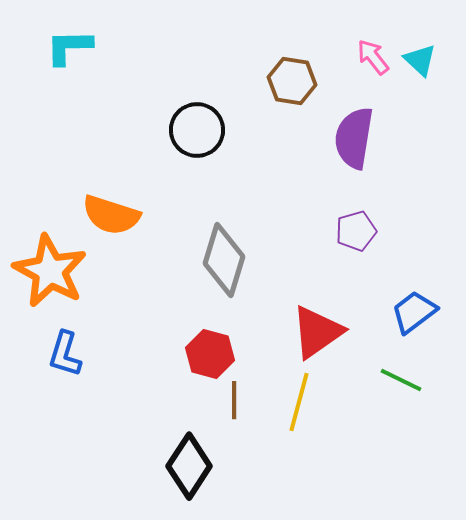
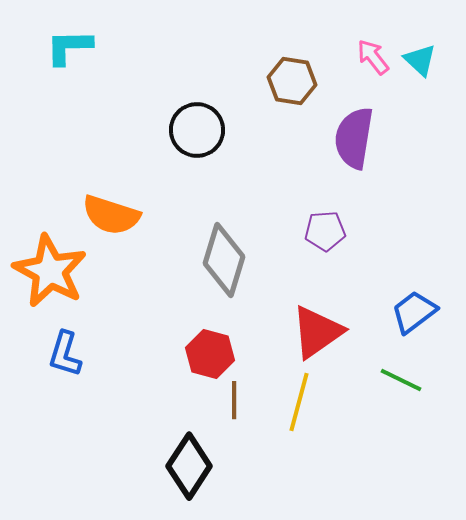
purple pentagon: moved 31 px left; rotated 12 degrees clockwise
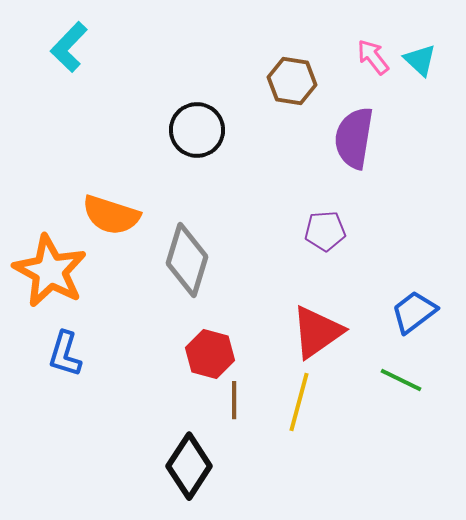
cyan L-shape: rotated 45 degrees counterclockwise
gray diamond: moved 37 px left
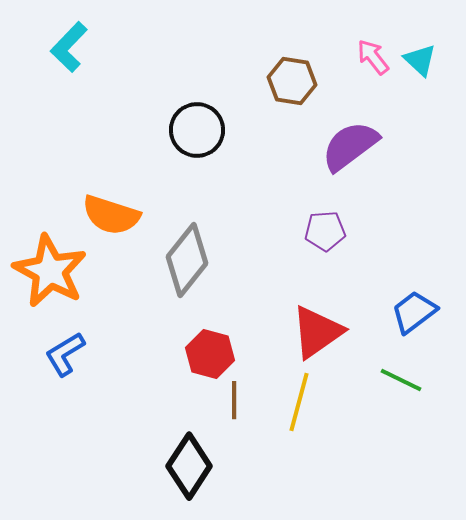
purple semicircle: moved 4 px left, 8 px down; rotated 44 degrees clockwise
gray diamond: rotated 22 degrees clockwise
blue L-shape: rotated 42 degrees clockwise
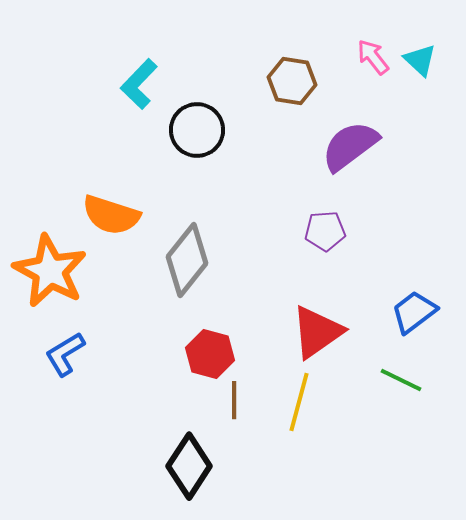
cyan L-shape: moved 70 px right, 37 px down
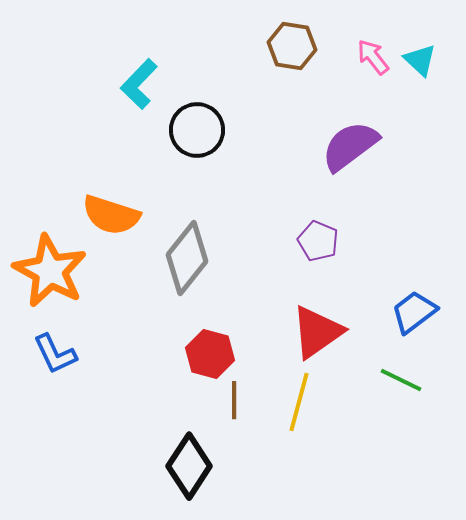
brown hexagon: moved 35 px up
purple pentagon: moved 7 px left, 10 px down; rotated 27 degrees clockwise
gray diamond: moved 2 px up
blue L-shape: moved 10 px left; rotated 84 degrees counterclockwise
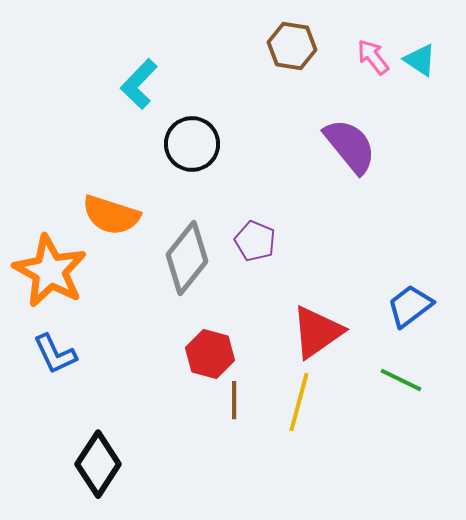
cyan triangle: rotated 9 degrees counterclockwise
black circle: moved 5 px left, 14 px down
purple semicircle: rotated 88 degrees clockwise
purple pentagon: moved 63 px left
blue trapezoid: moved 4 px left, 6 px up
black diamond: moved 91 px left, 2 px up
